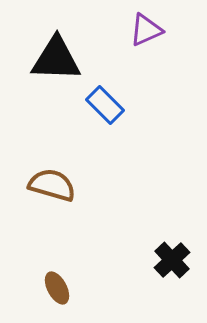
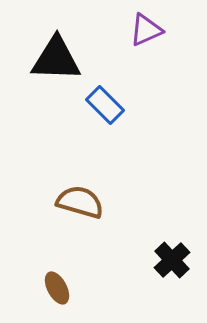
brown semicircle: moved 28 px right, 17 px down
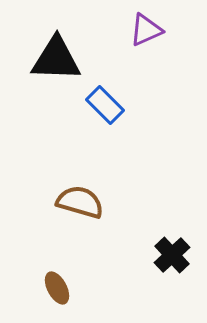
black cross: moved 5 px up
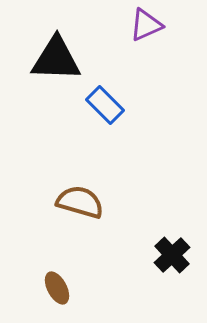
purple triangle: moved 5 px up
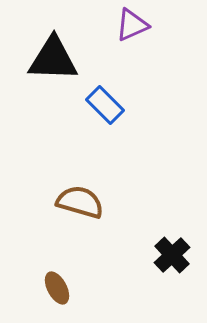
purple triangle: moved 14 px left
black triangle: moved 3 px left
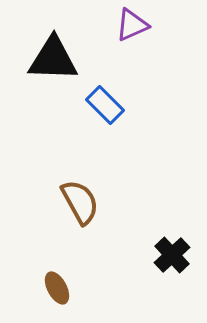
brown semicircle: rotated 45 degrees clockwise
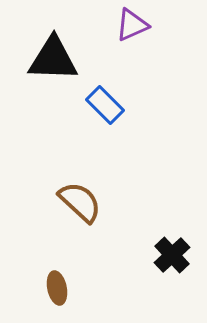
brown semicircle: rotated 18 degrees counterclockwise
brown ellipse: rotated 16 degrees clockwise
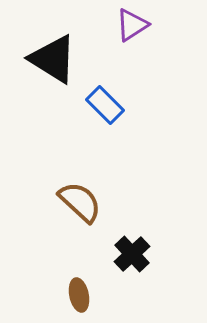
purple triangle: rotated 9 degrees counterclockwise
black triangle: rotated 30 degrees clockwise
black cross: moved 40 px left, 1 px up
brown ellipse: moved 22 px right, 7 px down
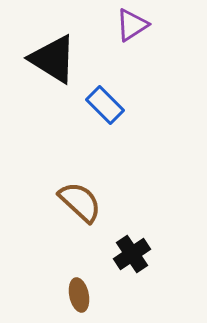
black cross: rotated 9 degrees clockwise
